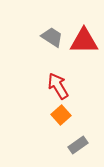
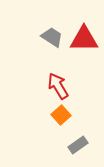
red triangle: moved 2 px up
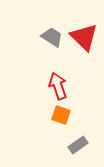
red triangle: moved 2 px up; rotated 44 degrees clockwise
red arrow: rotated 12 degrees clockwise
orange square: rotated 30 degrees counterclockwise
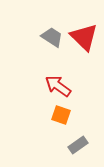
red arrow: rotated 36 degrees counterclockwise
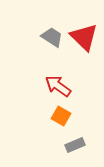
orange square: moved 1 px down; rotated 12 degrees clockwise
gray rectangle: moved 3 px left; rotated 12 degrees clockwise
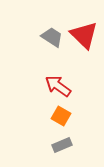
red triangle: moved 2 px up
gray rectangle: moved 13 px left
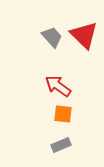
gray trapezoid: rotated 15 degrees clockwise
orange square: moved 2 px right, 2 px up; rotated 24 degrees counterclockwise
gray rectangle: moved 1 px left
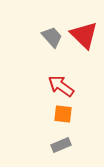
red arrow: moved 3 px right
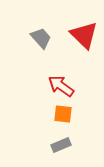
gray trapezoid: moved 11 px left, 1 px down
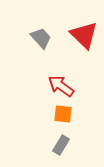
gray rectangle: rotated 36 degrees counterclockwise
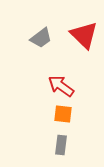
gray trapezoid: rotated 95 degrees clockwise
gray rectangle: rotated 24 degrees counterclockwise
